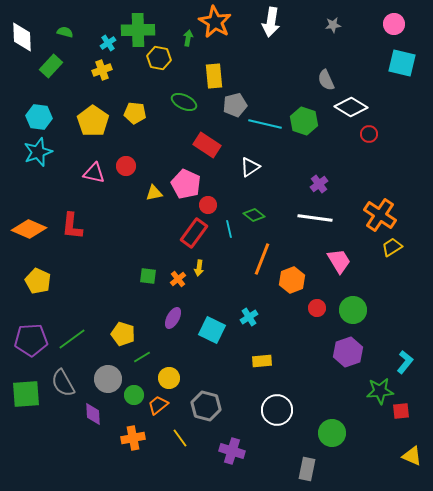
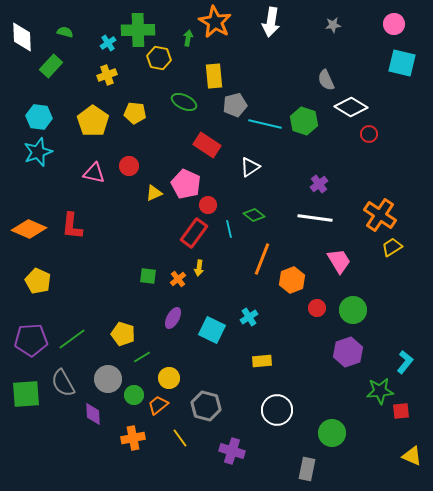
yellow cross at (102, 70): moved 5 px right, 5 px down
red circle at (126, 166): moved 3 px right
yellow triangle at (154, 193): rotated 12 degrees counterclockwise
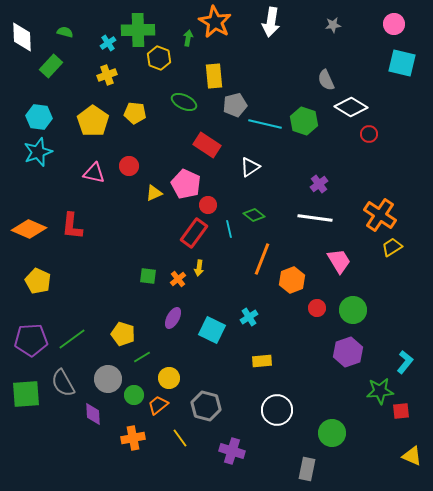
yellow hexagon at (159, 58): rotated 10 degrees clockwise
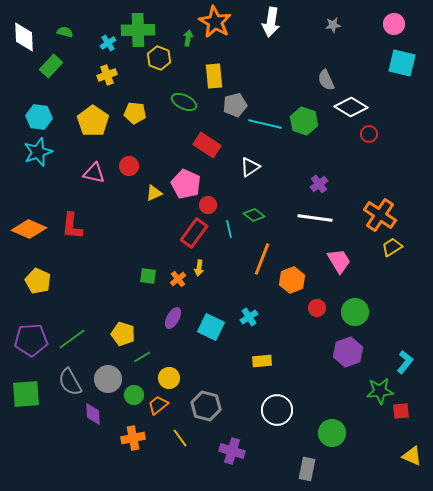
white diamond at (22, 37): moved 2 px right
green circle at (353, 310): moved 2 px right, 2 px down
cyan square at (212, 330): moved 1 px left, 3 px up
gray semicircle at (63, 383): moved 7 px right, 1 px up
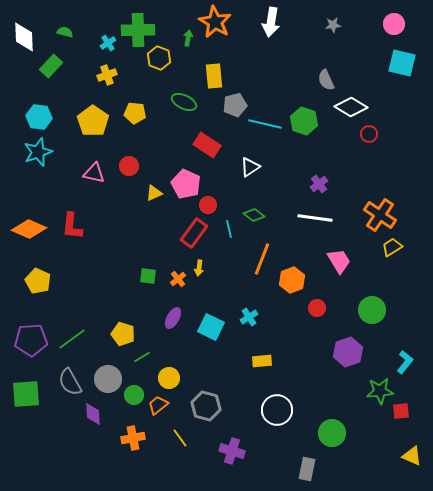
green circle at (355, 312): moved 17 px right, 2 px up
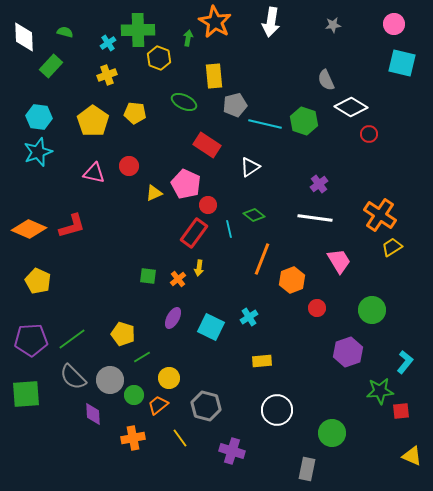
red L-shape at (72, 226): rotated 112 degrees counterclockwise
gray circle at (108, 379): moved 2 px right, 1 px down
gray semicircle at (70, 382): moved 3 px right, 5 px up; rotated 16 degrees counterclockwise
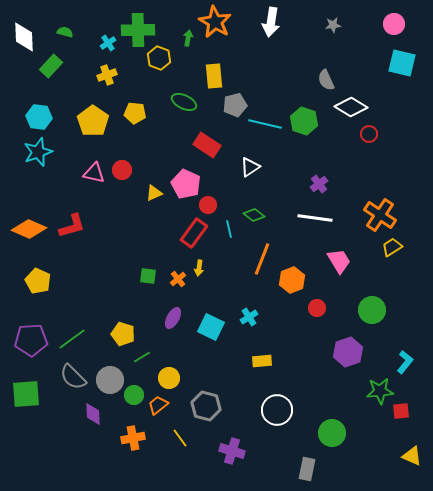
red circle at (129, 166): moved 7 px left, 4 px down
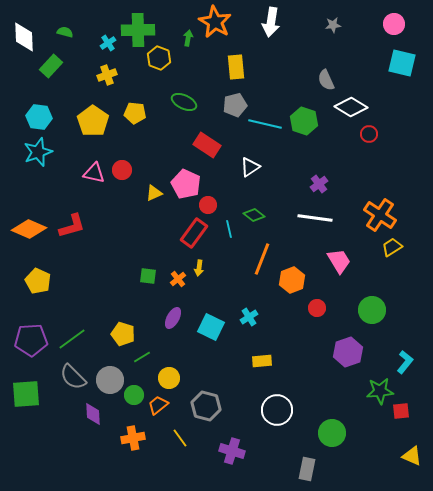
yellow rectangle at (214, 76): moved 22 px right, 9 px up
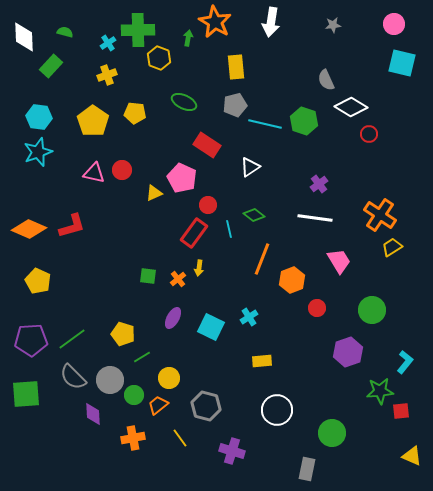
pink pentagon at (186, 184): moved 4 px left, 6 px up
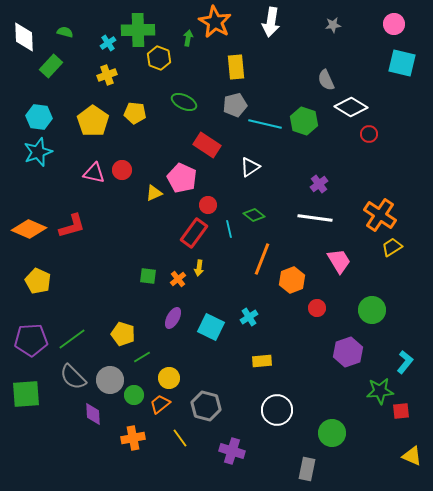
orange trapezoid at (158, 405): moved 2 px right, 1 px up
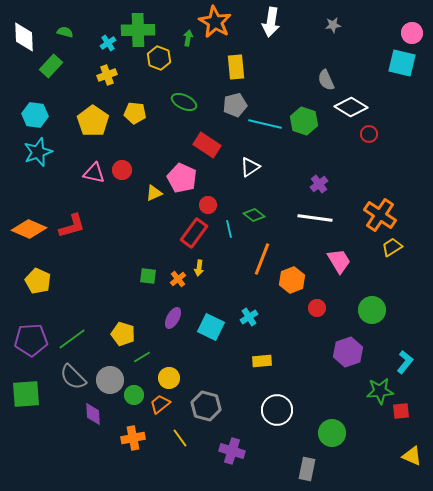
pink circle at (394, 24): moved 18 px right, 9 px down
cyan hexagon at (39, 117): moved 4 px left, 2 px up
